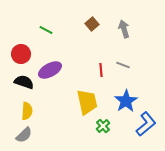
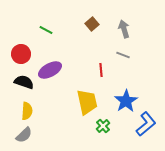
gray line: moved 10 px up
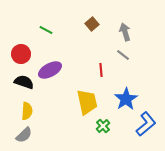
gray arrow: moved 1 px right, 3 px down
gray line: rotated 16 degrees clockwise
blue star: moved 2 px up
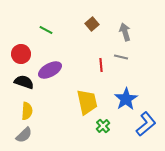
gray line: moved 2 px left, 2 px down; rotated 24 degrees counterclockwise
red line: moved 5 px up
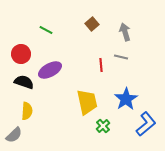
gray semicircle: moved 10 px left
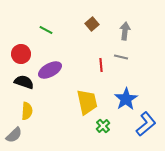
gray arrow: moved 1 px up; rotated 24 degrees clockwise
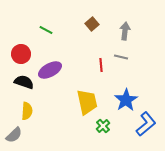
blue star: moved 1 px down
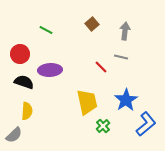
red circle: moved 1 px left
red line: moved 2 px down; rotated 40 degrees counterclockwise
purple ellipse: rotated 25 degrees clockwise
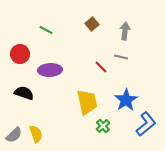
black semicircle: moved 11 px down
yellow semicircle: moved 9 px right, 23 px down; rotated 24 degrees counterclockwise
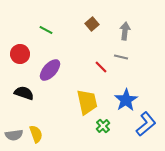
purple ellipse: rotated 45 degrees counterclockwise
gray semicircle: rotated 36 degrees clockwise
